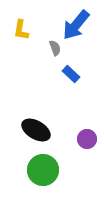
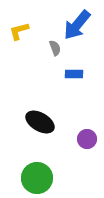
blue arrow: moved 1 px right
yellow L-shape: moved 2 px left, 1 px down; rotated 65 degrees clockwise
blue rectangle: moved 3 px right; rotated 42 degrees counterclockwise
black ellipse: moved 4 px right, 8 px up
green circle: moved 6 px left, 8 px down
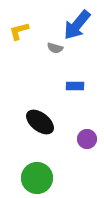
gray semicircle: rotated 126 degrees clockwise
blue rectangle: moved 1 px right, 12 px down
black ellipse: rotated 8 degrees clockwise
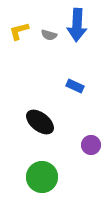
blue arrow: rotated 36 degrees counterclockwise
gray semicircle: moved 6 px left, 13 px up
blue rectangle: rotated 24 degrees clockwise
purple circle: moved 4 px right, 6 px down
green circle: moved 5 px right, 1 px up
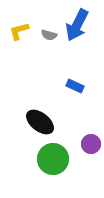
blue arrow: rotated 24 degrees clockwise
purple circle: moved 1 px up
green circle: moved 11 px right, 18 px up
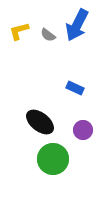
gray semicircle: moved 1 px left; rotated 21 degrees clockwise
blue rectangle: moved 2 px down
purple circle: moved 8 px left, 14 px up
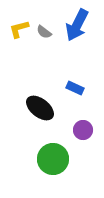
yellow L-shape: moved 2 px up
gray semicircle: moved 4 px left, 3 px up
black ellipse: moved 14 px up
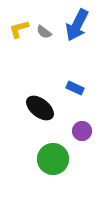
purple circle: moved 1 px left, 1 px down
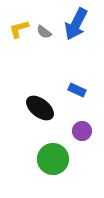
blue arrow: moved 1 px left, 1 px up
blue rectangle: moved 2 px right, 2 px down
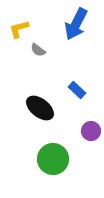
gray semicircle: moved 6 px left, 18 px down
blue rectangle: rotated 18 degrees clockwise
purple circle: moved 9 px right
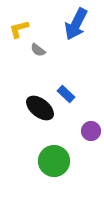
blue rectangle: moved 11 px left, 4 px down
green circle: moved 1 px right, 2 px down
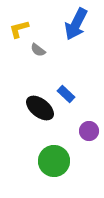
purple circle: moved 2 px left
